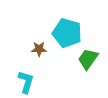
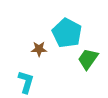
cyan pentagon: rotated 12 degrees clockwise
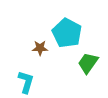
brown star: moved 1 px right, 1 px up
green trapezoid: moved 4 px down
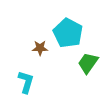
cyan pentagon: moved 1 px right
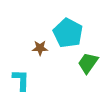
cyan L-shape: moved 5 px left, 2 px up; rotated 15 degrees counterclockwise
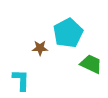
cyan pentagon: rotated 16 degrees clockwise
green trapezoid: moved 3 px right, 1 px down; rotated 80 degrees clockwise
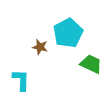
brown star: moved 1 px up; rotated 14 degrees clockwise
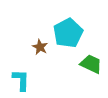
brown star: rotated 14 degrees clockwise
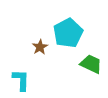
brown star: rotated 14 degrees clockwise
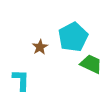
cyan pentagon: moved 5 px right, 4 px down
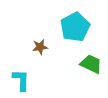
cyan pentagon: moved 2 px right, 10 px up
brown star: rotated 21 degrees clockwise
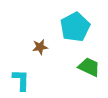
green trapezoid: moved 2 px left, 3 px down
